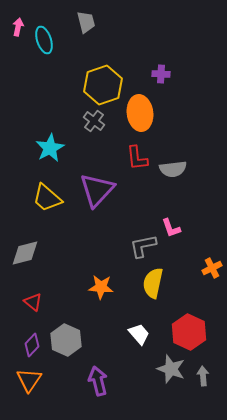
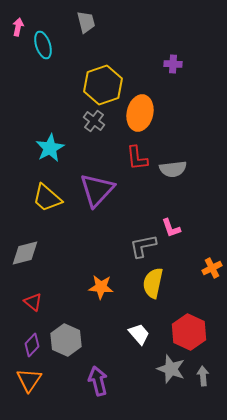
cyan ellipse: moved 1 px left, 5 px down
purple cross: moved 12 px right, 10 px up
orange ellipse: rotated 20 degrees clockwise
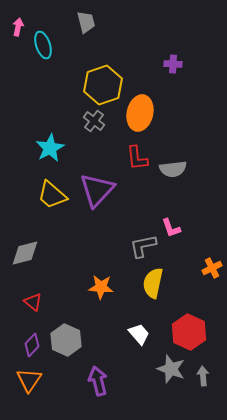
yellow trapezoid: moved 5 px right, 3 px up
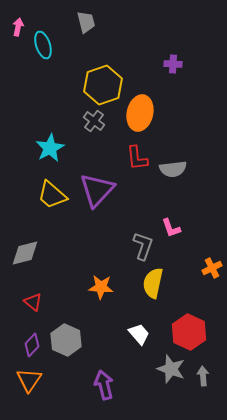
gray L-shape: rotated 120 degrees clockwise
purple arrow: moved 6 px right, 4 px down
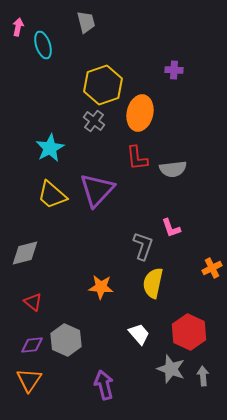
purple cross: moved 1 px right, 6 px down
purple diamond: rotated 40 degrees clockwise
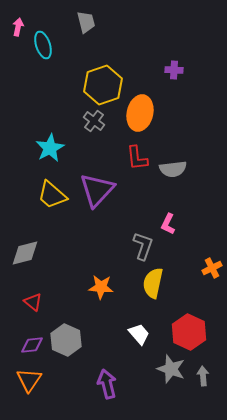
pink L-shape: moved 3 px left, 4 px up; rotated 45 degrees clockwise
purple arrow: moved 3 px right, 1 px up
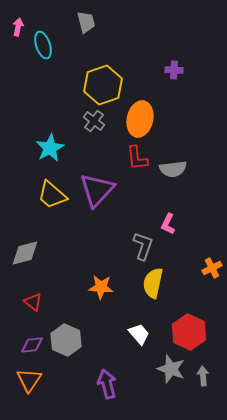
orange ellipse: moved 6 px down
